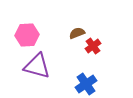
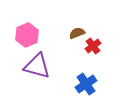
pink hexagon: rotated 20 degrees counterclockwise
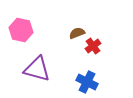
pink hexagon: moved 6 px left, 5 px up; rotated 25 degrees counterclockwise
purple triangle: moved 3 px down
blue cross: moved 1 px right, 2 px up; rotated 30 degrees counterclockwise
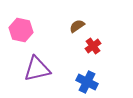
brown semicircle: moved 7 px up; rotated 14 degrees counterclockwise
purple triangle: rotated 28 degrees counterclockwise
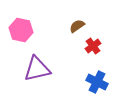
blue cross: moved 10 px right
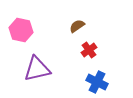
red cross: moved 4 px left, 4 px down
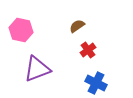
red cross: moved 1 px left
purple triangle: rotated 8 degrees counterclockwise
blue cross: moved 1 px left, 1 px down
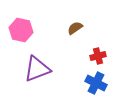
brown semicircle: moved 2 px left, 2 px down
red cross: moved 10 px right, 6 px down; rotated 21 degrees clockwise
